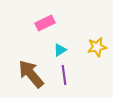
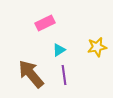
cyan triangle: moved 1 px left
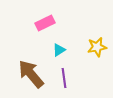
purple line: moved 3 px down
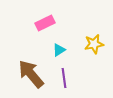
yellow star: moved 3 px left, 3 px up
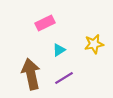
brown arrow: rotated 28 degrees clockwise
purple line: rotated 66 degrees clockwise
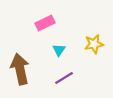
cyan triangle: rotated 24 degrees counterclockwise
brown arrow: moved 11 px left, 5 px up
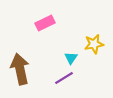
cyan triangle: moved 12 px right, 8 px down
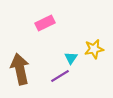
yellow star: moved 5 px down
purple line: moved 4 px left, 2 px up
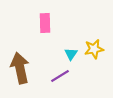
pink rectangle: rotated 66 degrees counterclockwise
cyan triangle: moved 4 px up
brown arrow: moved 1 px up
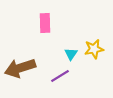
brown arrow: rotated 96 degrees counterclockwise
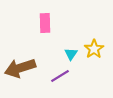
yellow star: rotated 24 degrees counterclockwise
